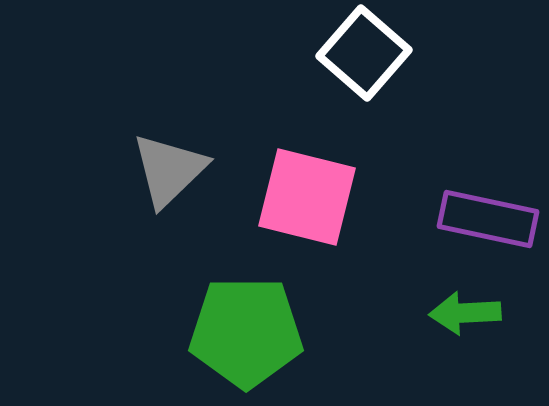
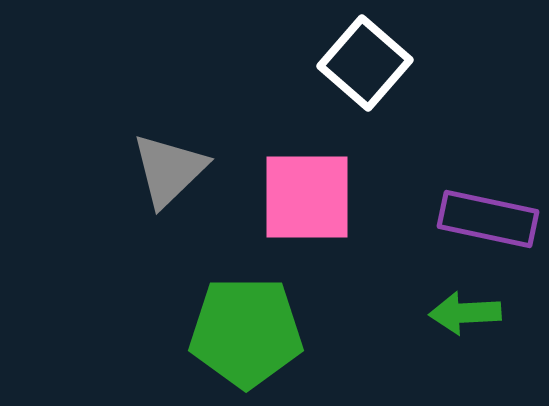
white square: moved 1 px right, 10 px down
pink square: rotated 14 degrees counterclockwise
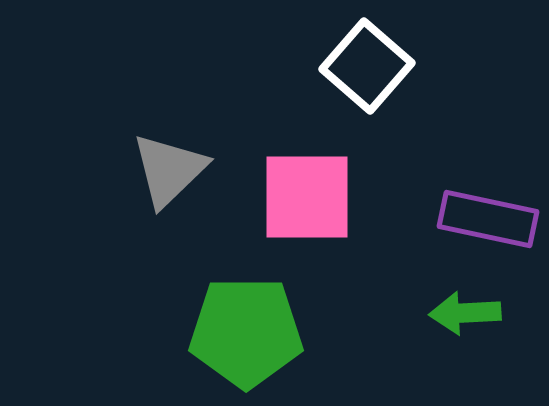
white square: moved 2 px right, 3 px down
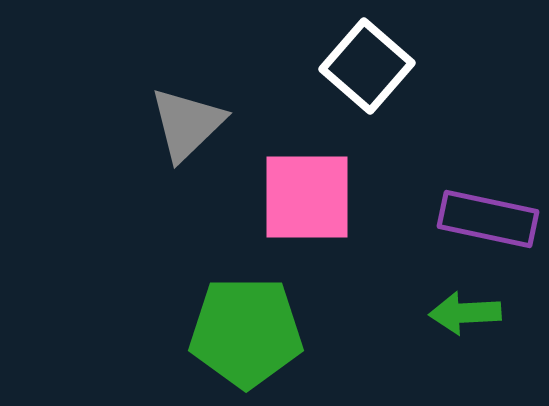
gray triangle: moved 18 px right, 46 px up
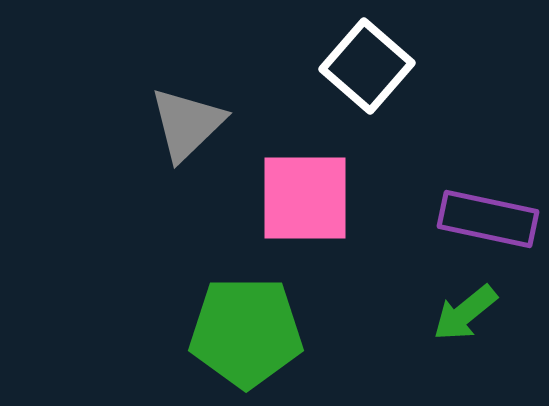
pink square: moved 2 px left, 1 px down
green arrow: rotated 36 degrees counterclockwise
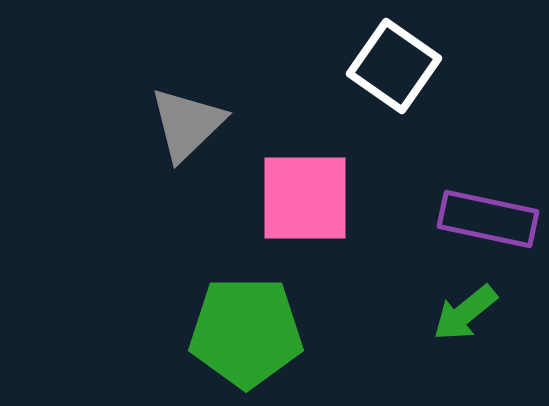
white square: moved 27 px right; rotated 6 degrees counterclockwise
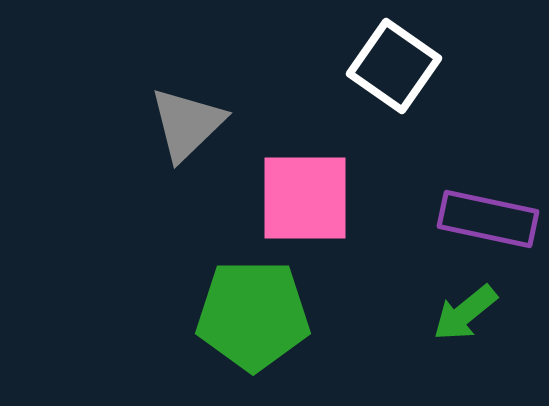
green pentagon: moved 7 px right, 17 px up
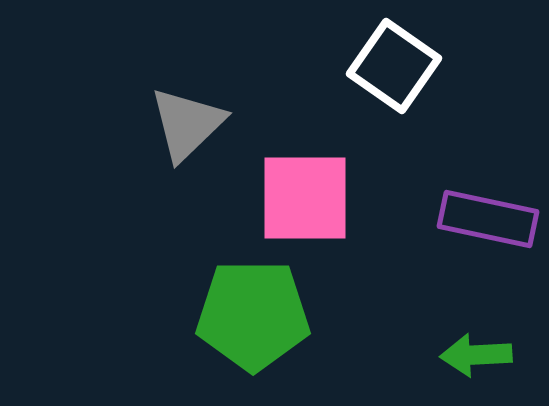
green arrow: moved 11 px right, 42 px down; rotated 36 degrees clockwise
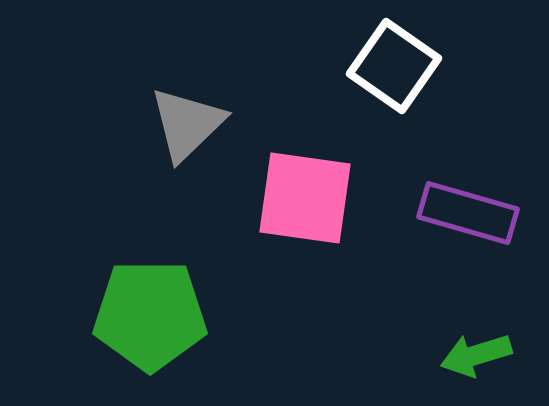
pink square: rotated 8 degrees clockwise
purple rectangle: moved 20 px left, 6 px up; rotated 4 degrees clockwise
green pentagon: moved 103 px left
green arrow: rotated 14 degrees counterclockwise
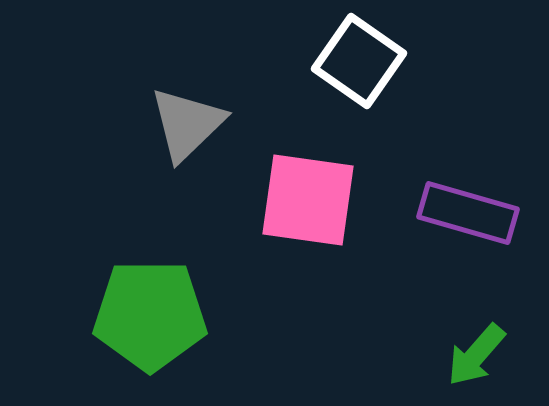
white square: moved 35 px left, 5 px up
pink square: moved 3 px right, 2 px down
green arrow: rotated 32 degrees counterclockwise
